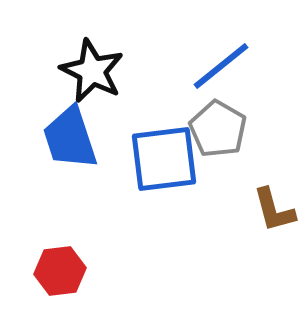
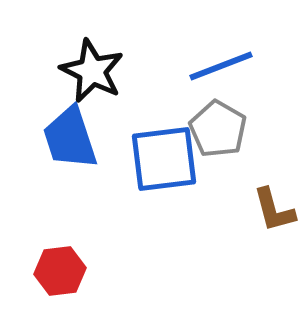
blue line: rotated 18 degrees clockwise
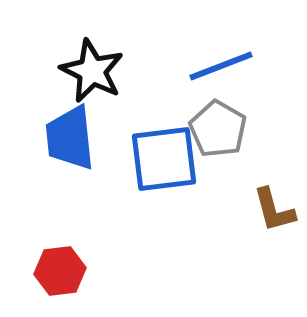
blue trapezoid: rotated 12 degrees clockwise
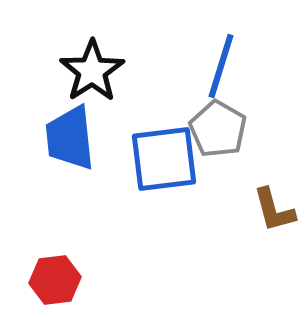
blue line: rotated 52 degrees counterclockwise
black star: rotated 12 degrees clockwise
red hexagon: moved 5 px left, 9 px down
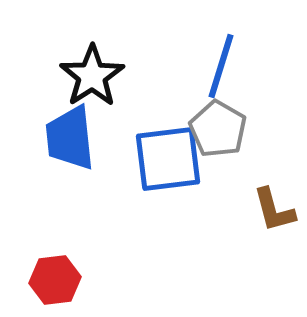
black star: moved 5 px down
blue square: moved 4 px right
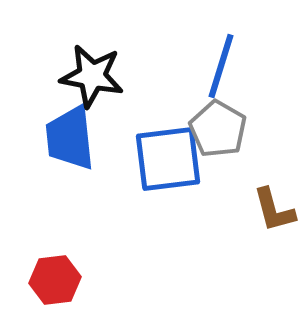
black star: rotated 28 degrees counterclockwise
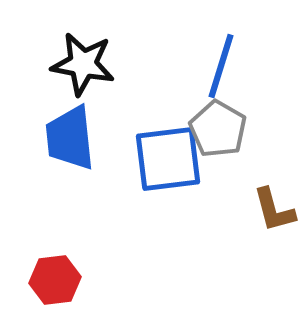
black star: moved 9 px left, 12 px up
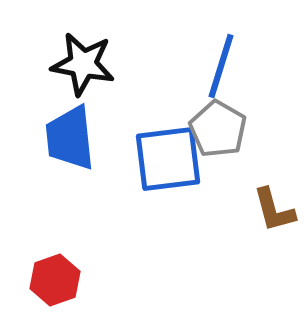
red hexagon: rotated 12 degrees counterclockwise
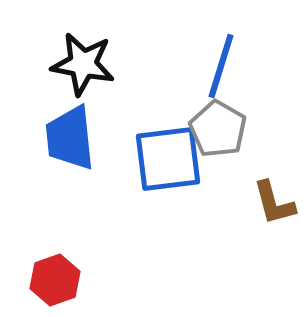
brown L-shape: moved 7 px up
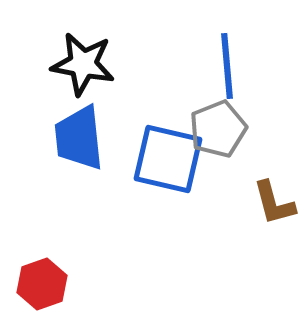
blue line: moved 6 px right; rotated 22 degrees counterclockwise
gray pentagon: rotated 20 degrees clockwise
blue trapezoid: moved 9 px right
blue square: rotated 20 degrees clockwise
red hexagon: moved 13 px left, 4 px down
